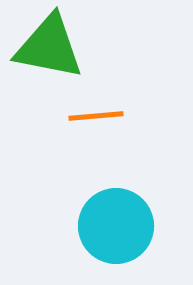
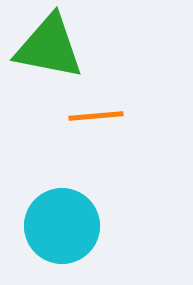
cyan circle: moved 54 px left
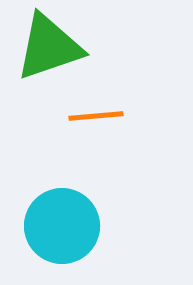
green triangle: rotated 30 degrees counterclockwise
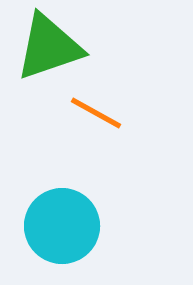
orange line: moved 3 px up; rotated 34 degrees clockwise
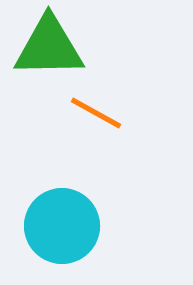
green triangle: rotated 18 degrees clockwise
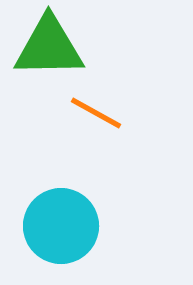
cyan circle: moved 1 px left
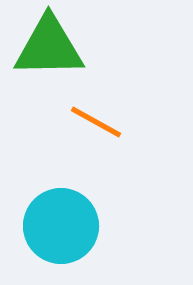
orange line: moved 9 px down
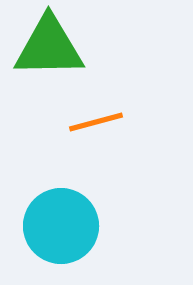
orange line: rotated 44 degrees counterclockwise
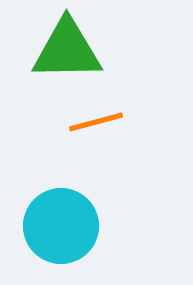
green triangle: moved 18 px right, 3 px down
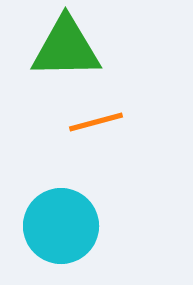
green triangle: moved 1 px left, 2 px up
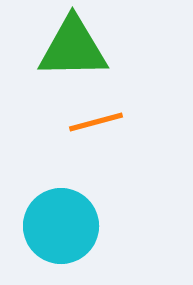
green triangle: moved 7 px right
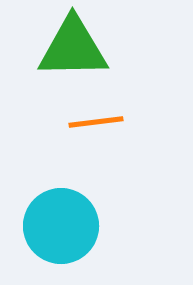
orange line: rotated 8 degrees clockwise
